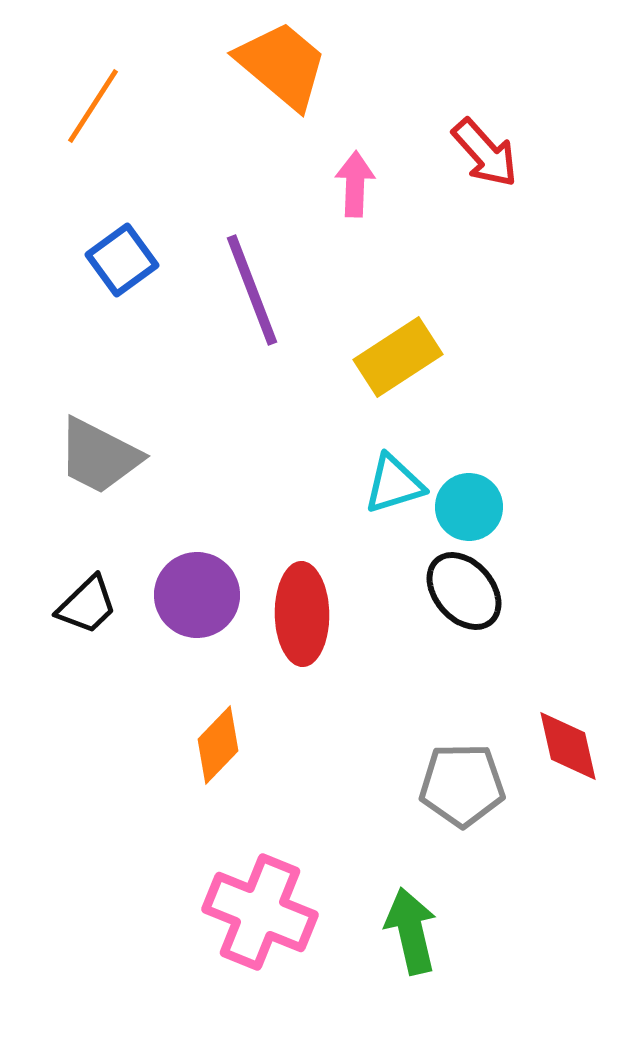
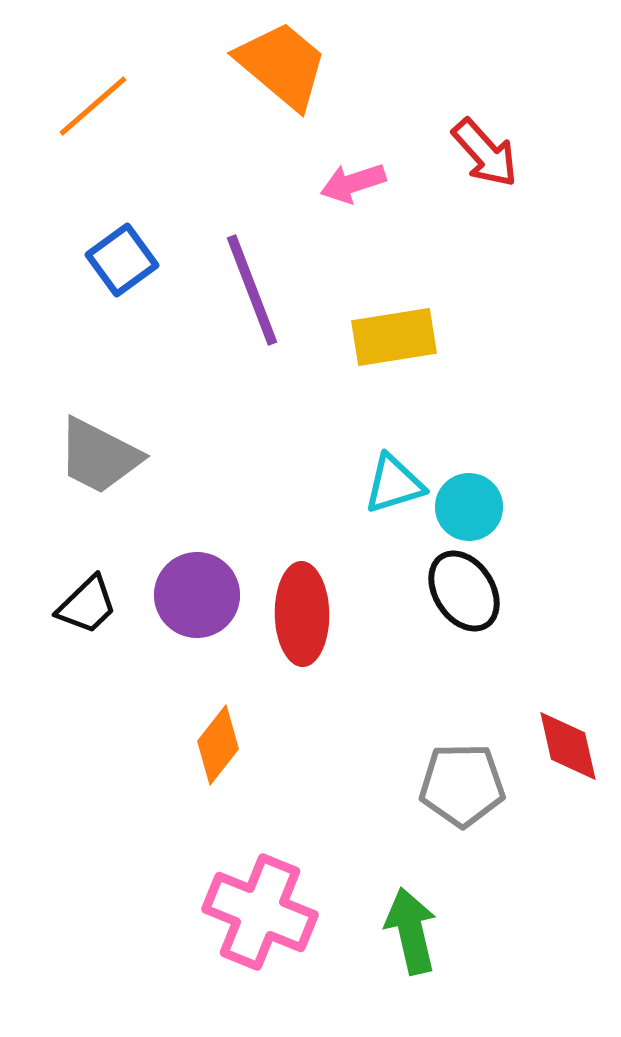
orange line: rotated 16 degrees clockwise
pink arrow: moved 2 px left, 1 px up; rotated 110 degrees counterclockwise
yellow rectangle: moved 4 px left, 20 px up; rotated 24 degrees clockwise
black ellipse: rotated 8 degrees clockwise
orange diamond: rotated 6 degrees counterclockwise
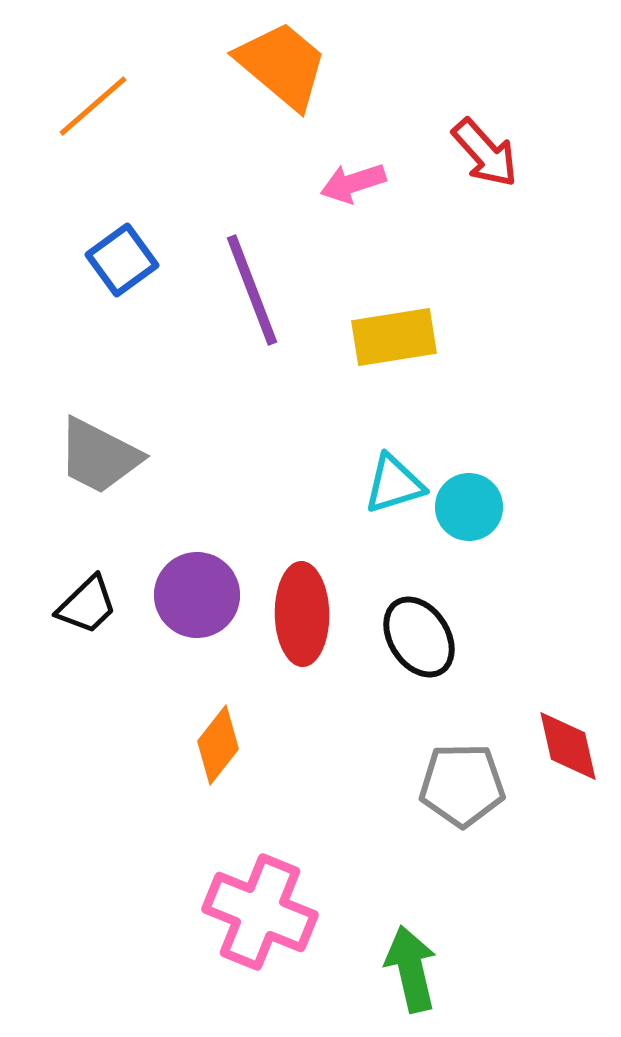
black ellipse: moved 45 px left, 46 px down
green arrow: moved 38 px down
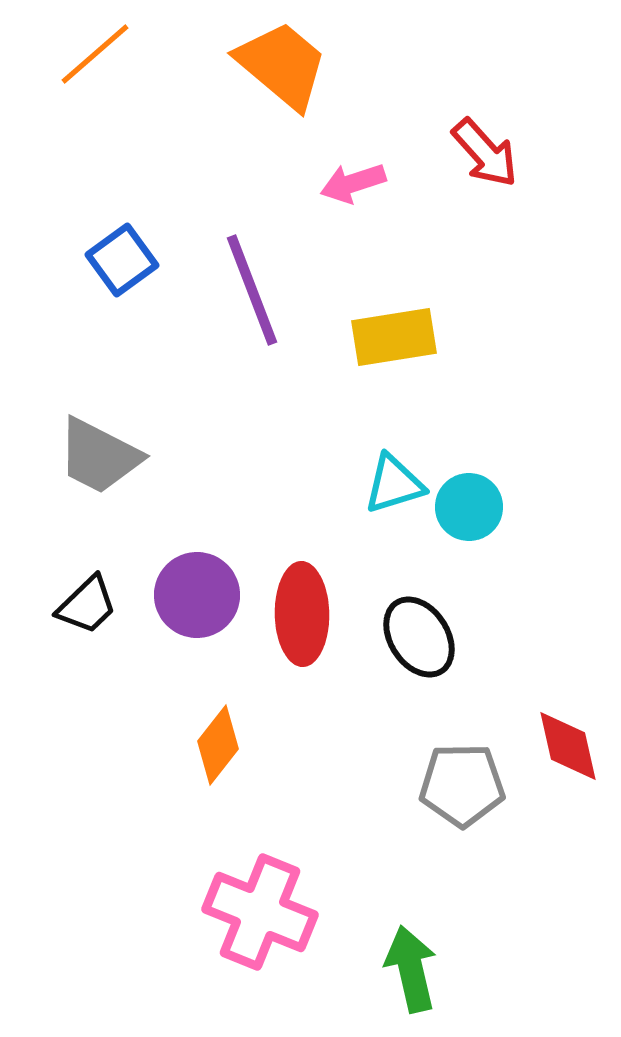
orange line: moved 2 px right, 52 px up
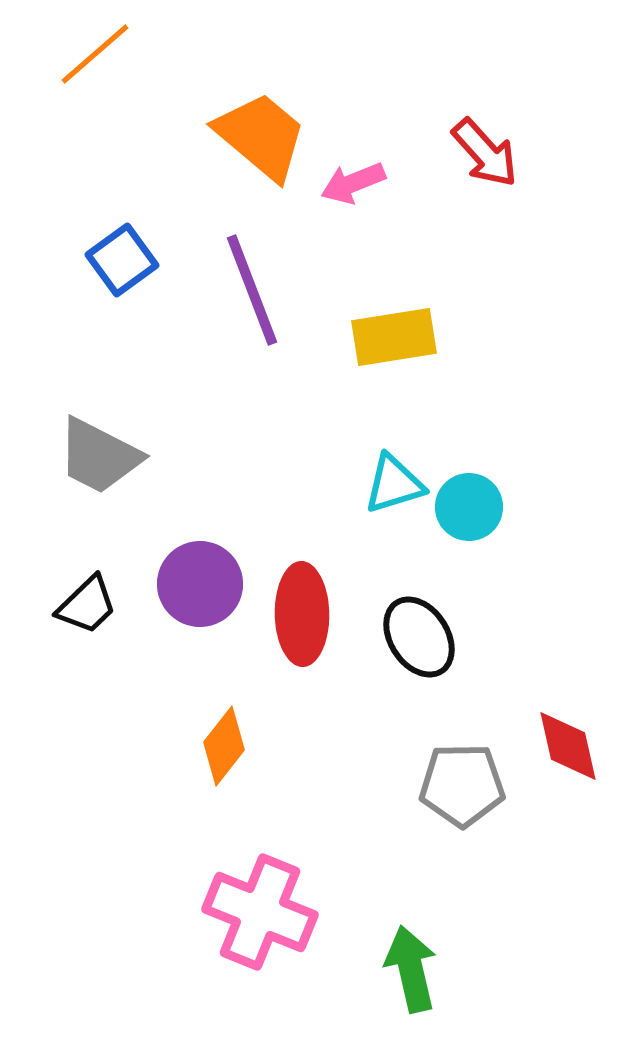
orange trapezoid: moved 21 px left, 71 px down
pink arrow: rotated 4 degrees counterclockwise
purple circle: moved 3 px right, 11 px up
orange diamond: moved 6 px right, 1 px down
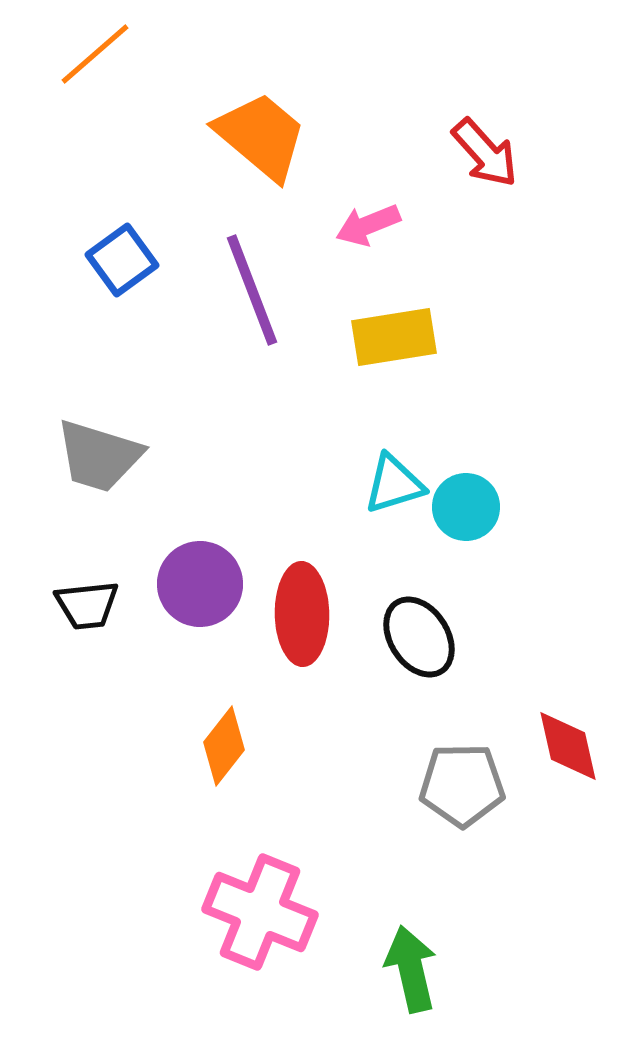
pink arrow: moved 15 px right, 42 px down
gray trapezoid: rotated 10 degrees counterclockwise
cyan circle: moved 3 px left
black trapezoid: rotated 38 degrees clockwise
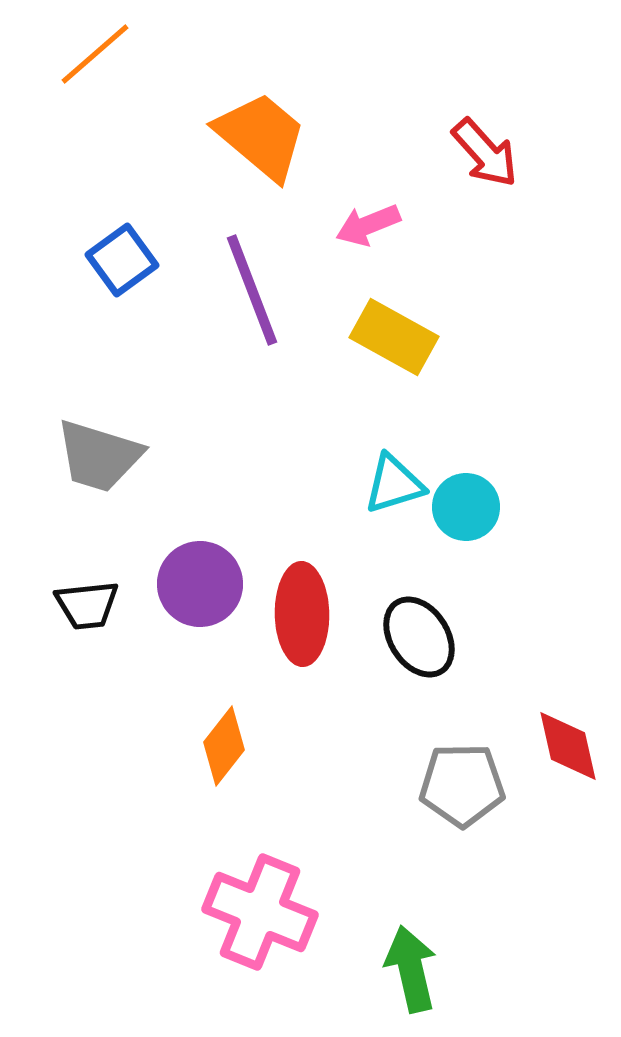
yellow rectangle: rotated 38 degrees clockwise
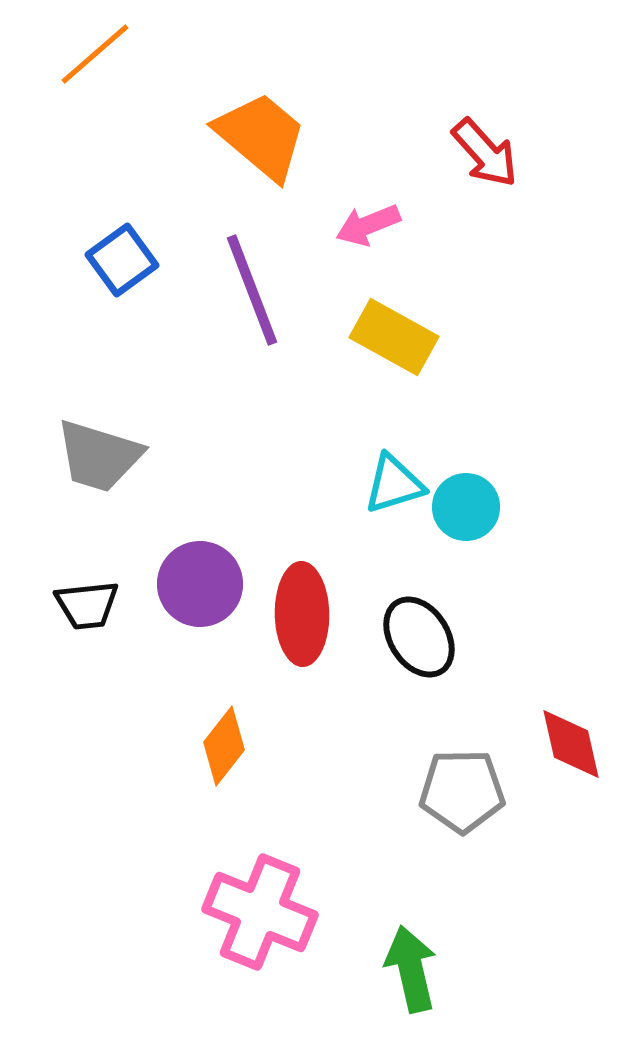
red diamond: moved 3 px right, 2 px up
gray pentagon: moved 6 px down
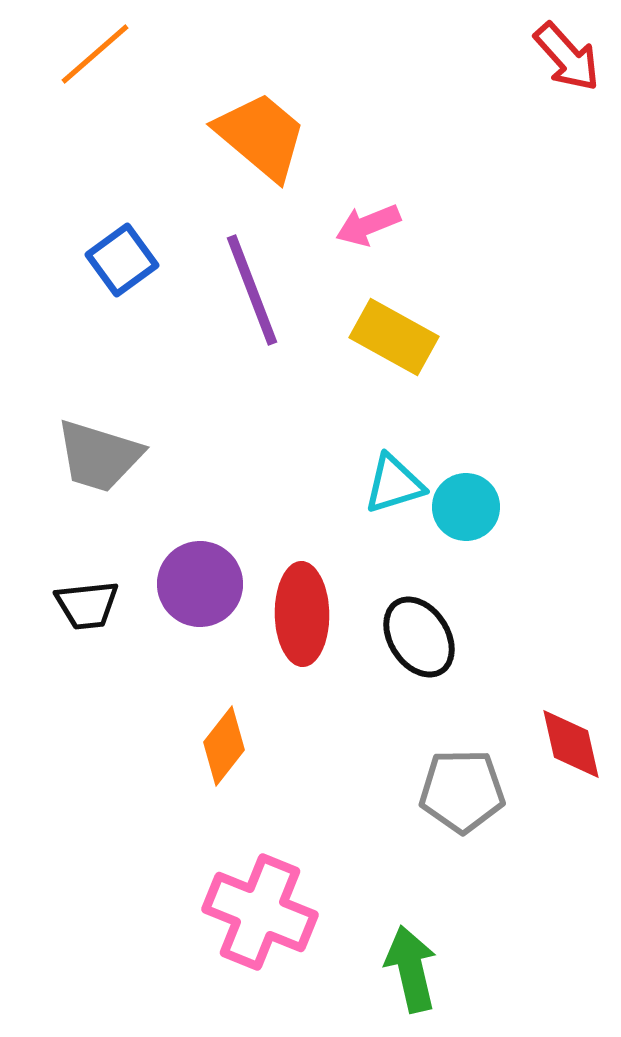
red arrow: moved 82 px right, 96 px up
